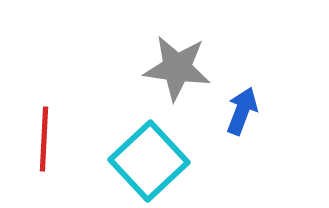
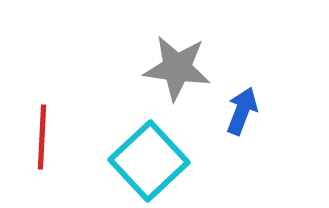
red line: moved 2 px left, 2 px up
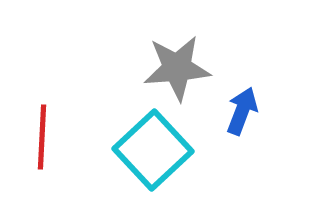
gray star: rotated 12 degrees counterclockwise
cyan square: moved 4 px right, 11 px up
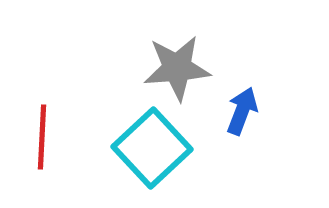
cyan square: moved 1 px left, 2 px up
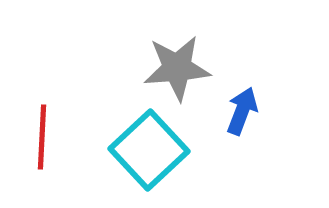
cyan square: moved 3 px left, 2 px down
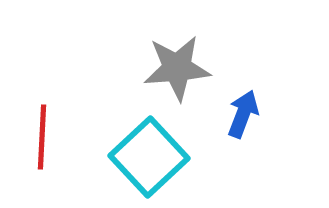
blue arrow: moved 1 px right, 3 px down
cyan square: moved 7 px down
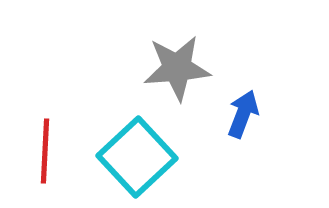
red line: moved 3 px right, 14 px down
cyan square: moved 12 px left
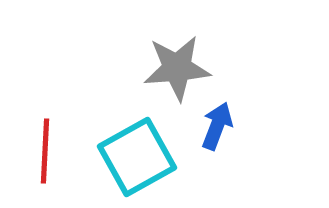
blue arrow: moved 26 px left, 12 px down
cyan square: rotated 14 degrees clockwise
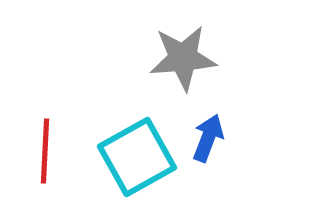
gray star: moved 6 px right, 10 px up
blue arrow: moved 9 px left, 12 px down
